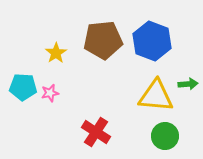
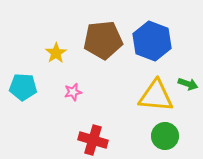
green arrow: rotated 24 degrees clockwise
pink star: moved 23 px right, 1 px up
red cross: moved 3 px left, 8 px down; rotated 16 degrees counterclockwise
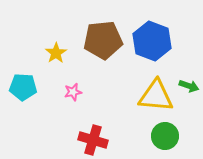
green arrow: moved 1 px right, 2 px down
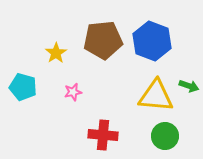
cyan pentagon: rotated 12 degrees clockwise
red cross: moved 10 px right, 5 px up; rotated 12 degrees counterclockwise
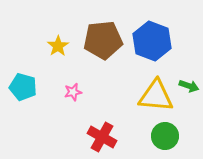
yellow star: moved 2 px right, 7 px up
red cross: moved 1 px left, 2 px down; rotated 24 degrees clockwise
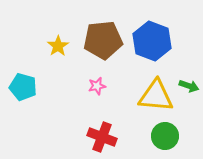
pink star: moved 24 px right, 6 px up
red cross: rotated 8 degrees counterclockwise
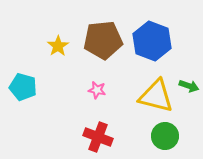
pink star: moved 4 px down; rotated 24 degrees clockwise
yellow triangle: rotated 9 degrees clockwise
red cross: moved 4 px left
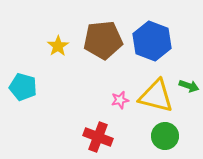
pink star: moved 23 px right, 10 px down; rotated 24 degrees counterclockwise
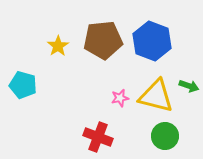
cyan pentagon: moved 2 px up
pink star: moved 2 px up
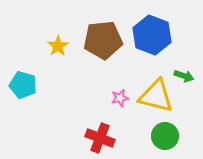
blue hexagon: moved 6 px up
green arrow: moved 5 px left, 10 px up
red cross: moved 2 px right, 1 px down
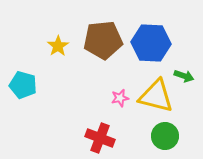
blue hexagon: moved 1 px left, 8 px down; rotated 18 degrees counterclockwise
